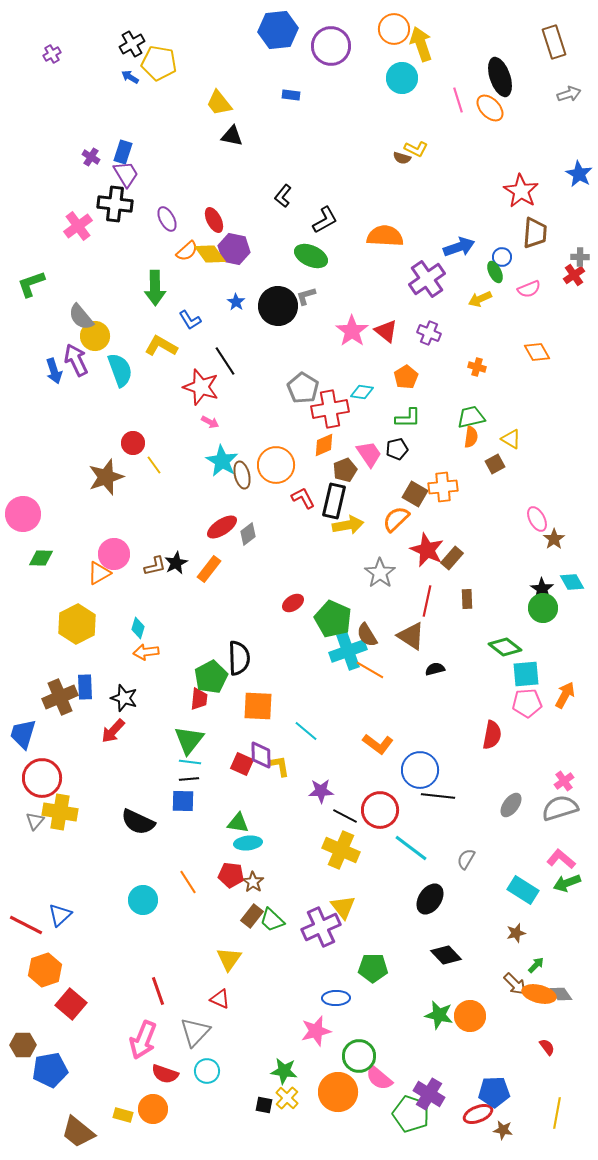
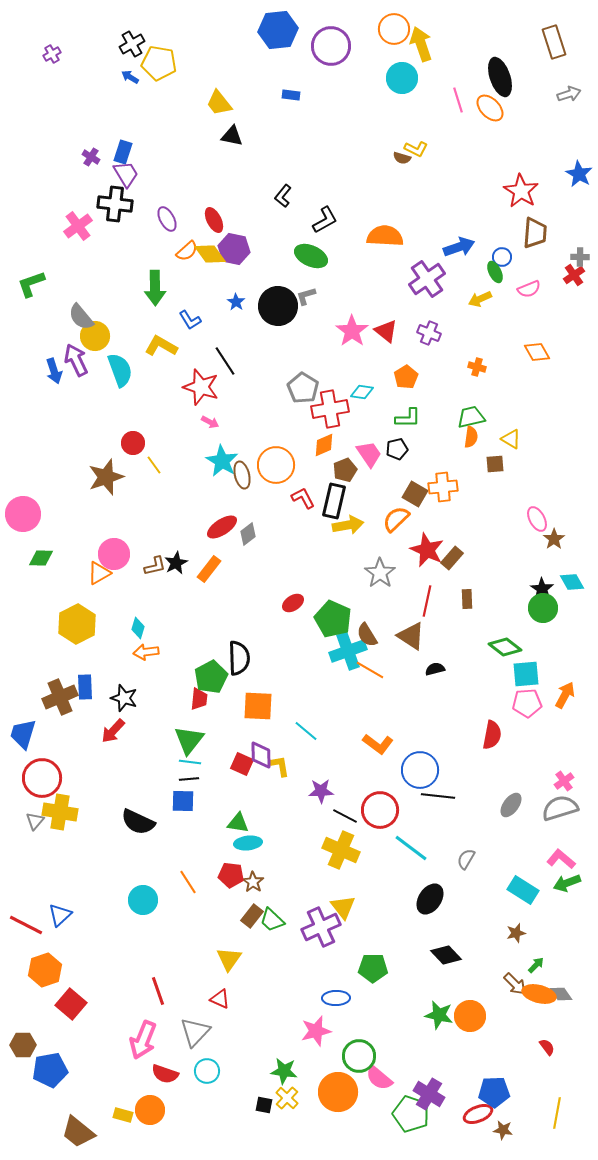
brown square at (495, 464): rotated 24 degrees clockwise
orange circle at (153, 1109): moved 3 px left, 1 px down
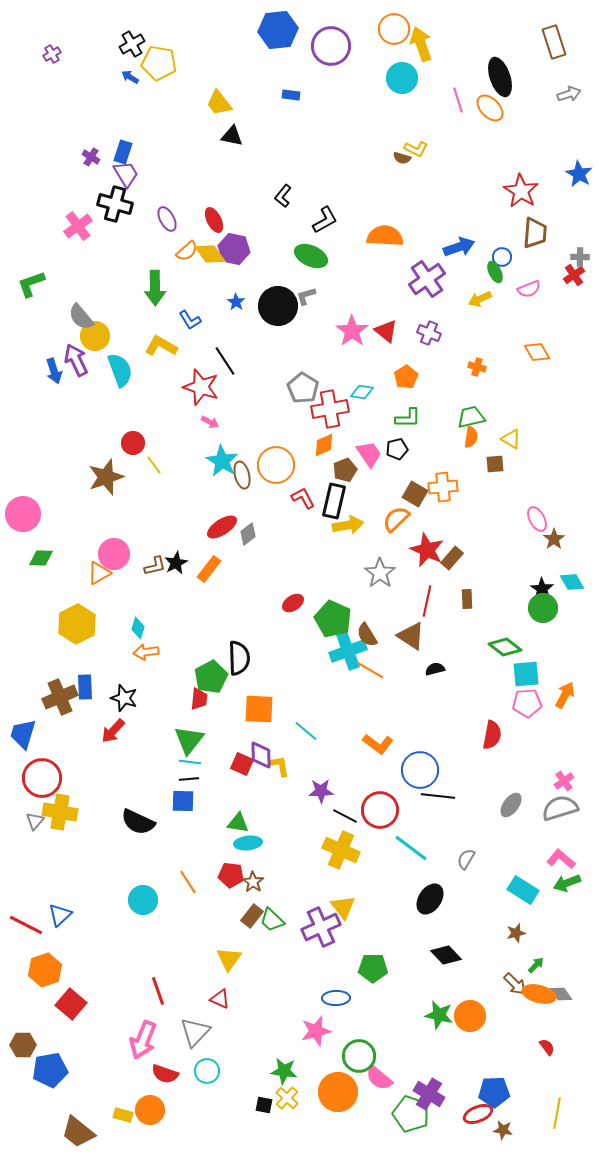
black cross at (115, 204): rotated 8 degrees clockwise
orange square at (258, 706): moved 1 px right, 3 px down
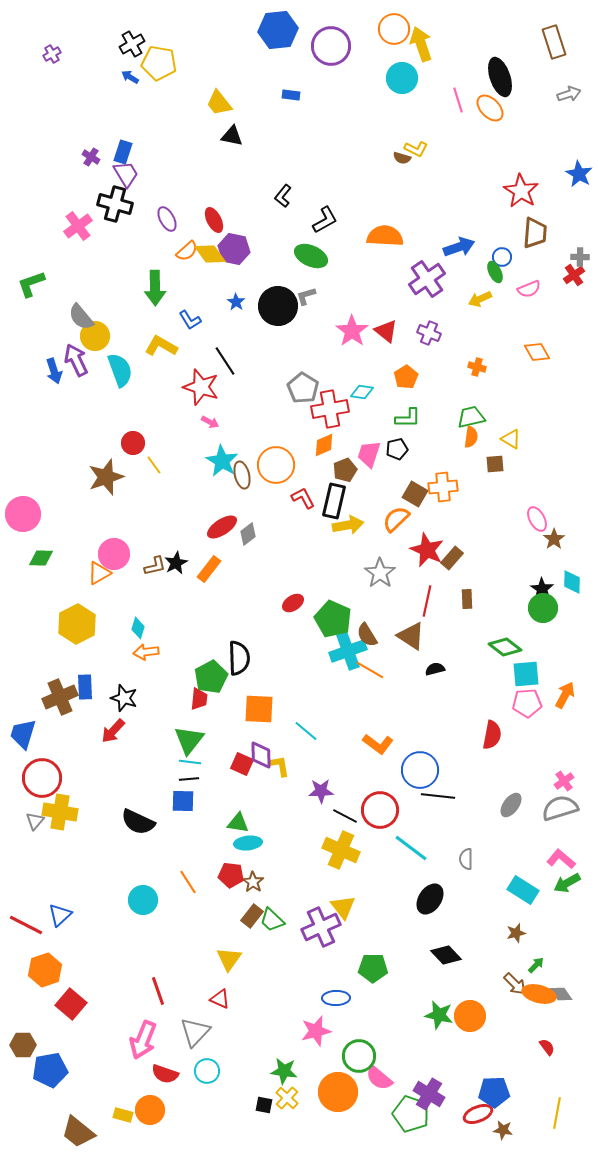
pink trapezoid at (369, 454): rotated 128 degrees counterclockwise
cyan diamond at (572, 582): rotated 30 degrees clockwise
gray semicircle at (466, 859): rotated 30 degrees counterclockwise
green arrow at (567, 883): rotated 8 degrees counterclockwise
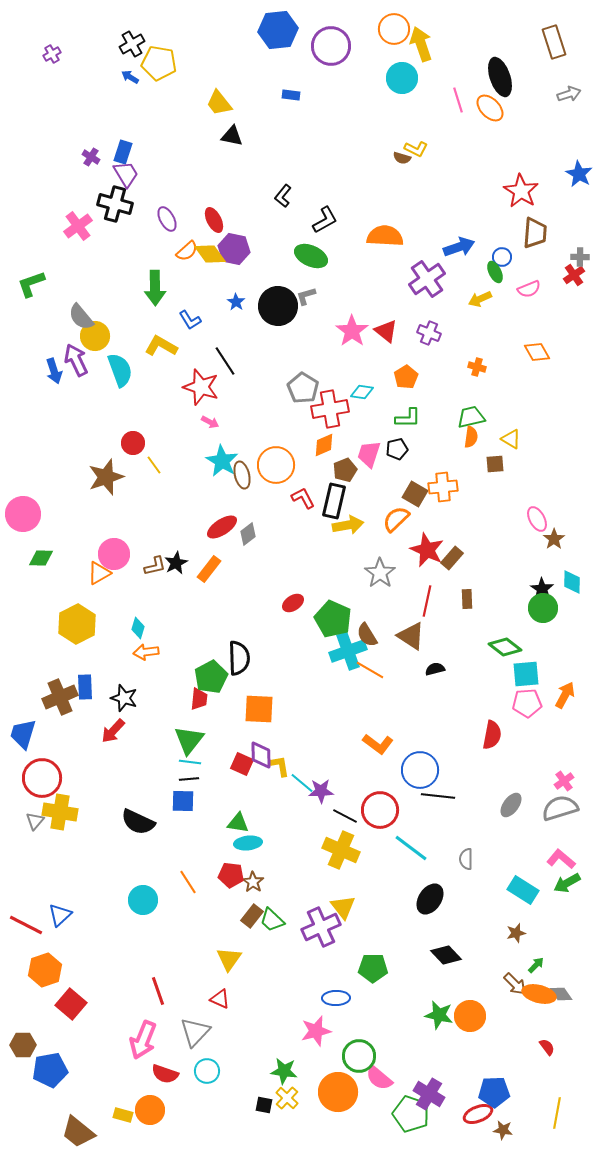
cyan line at (306, 731): moved 4 px left, 52 px down
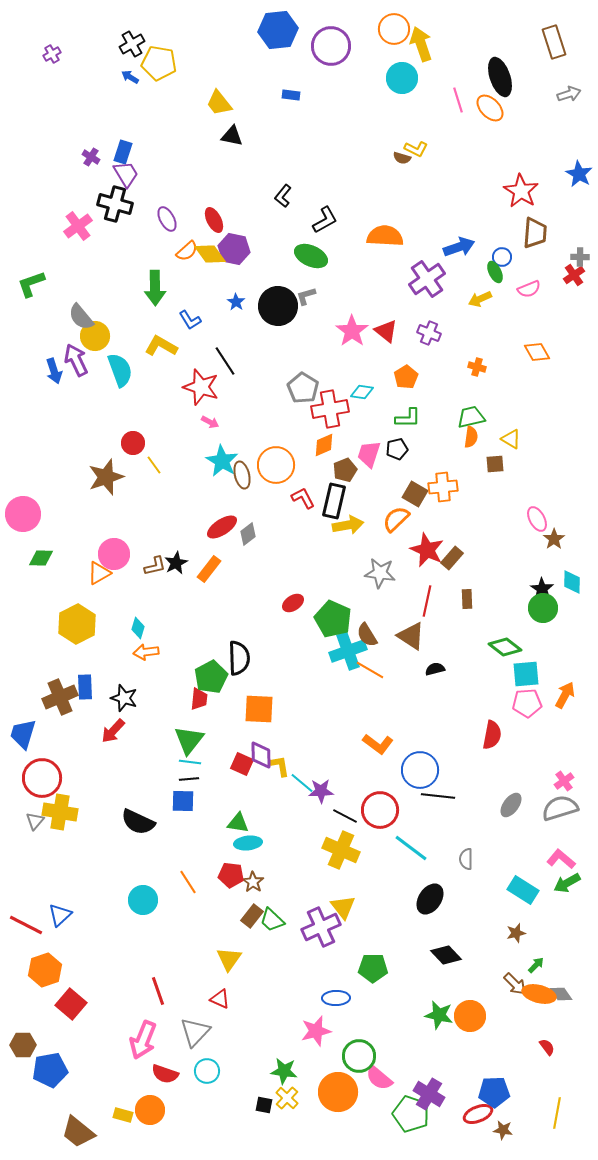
gray star at (380, 573): rotated 28 degrees counterclockwise
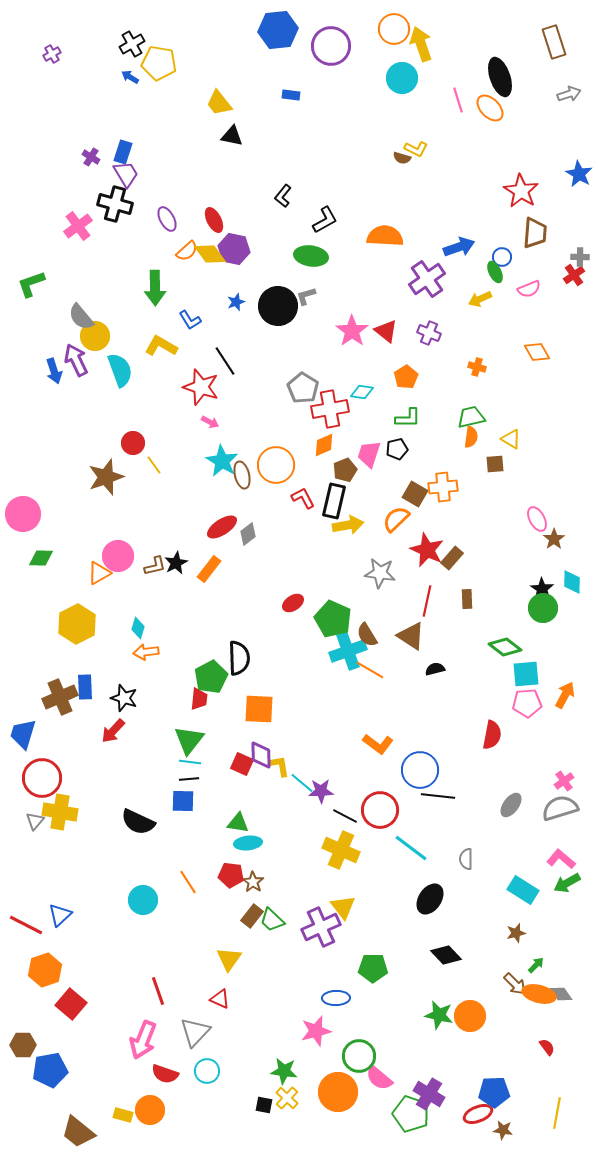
green ellipse at (311, 256): rotated 16 degrees counterclockwise
blue star at (236, 302): rotated 18 degrees clockwise
pink circle at (114, 554): moved 4 px right, 2 px down
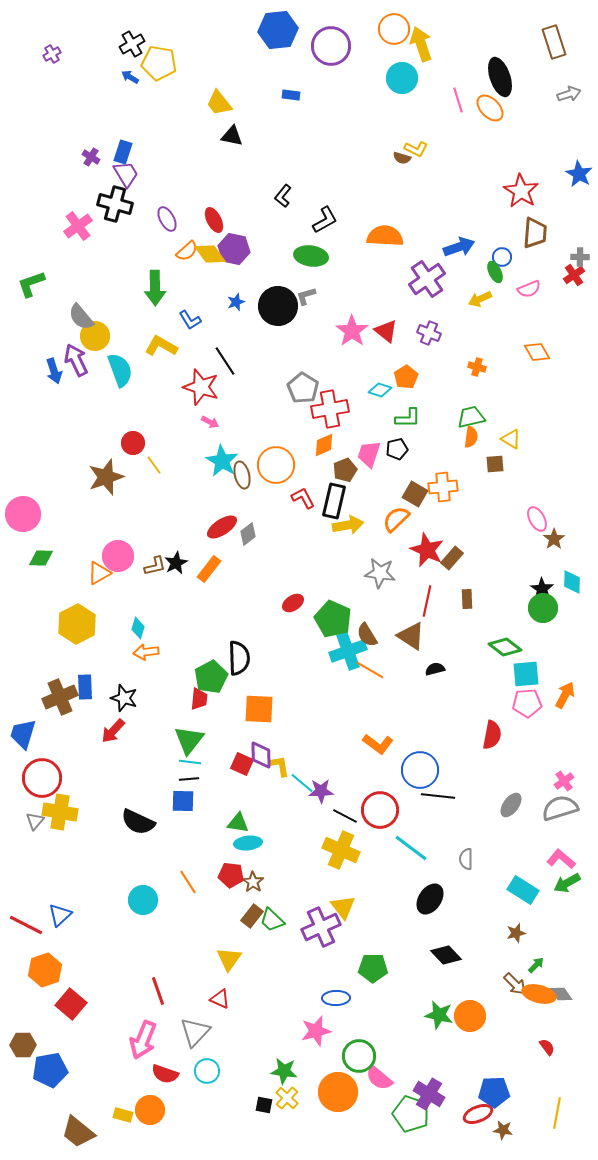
cyan diamond at (362, 392): moved 18 px right, 2 px up; rotated 10 degrees clockwise
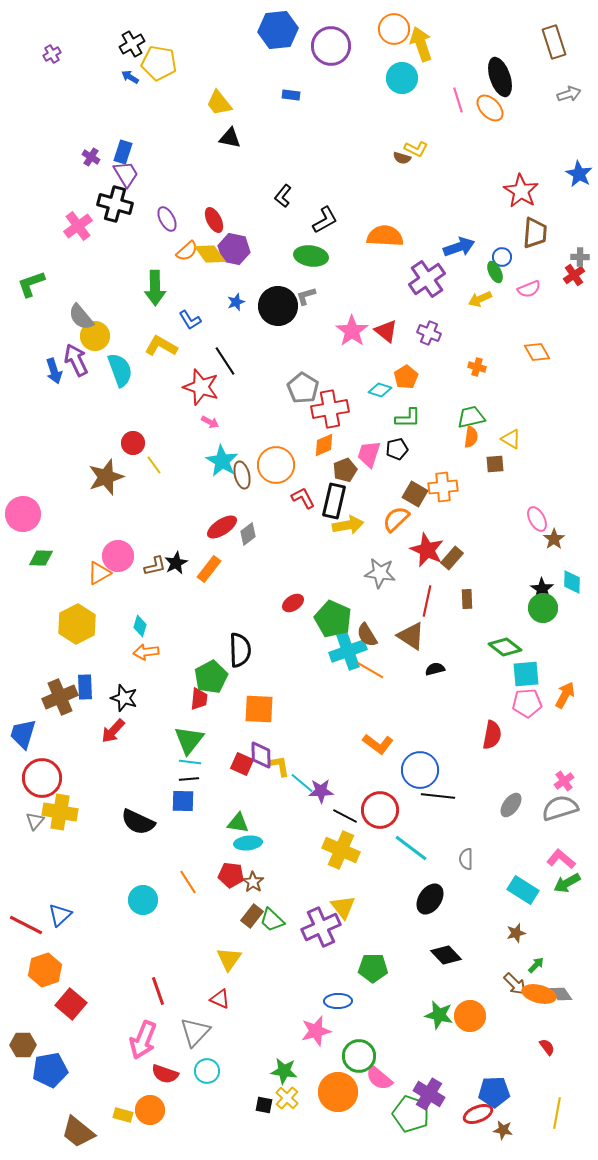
black triangle at (232, 136): moved 2 px left, 2 px down
cyan diamond at (138, 628): moved 2 px right, 2 px up
black semicircle at (239, 658): moved 1 px right, 8 px up
blue ellipse at (336, 998): moved 2 px right, 3 px down
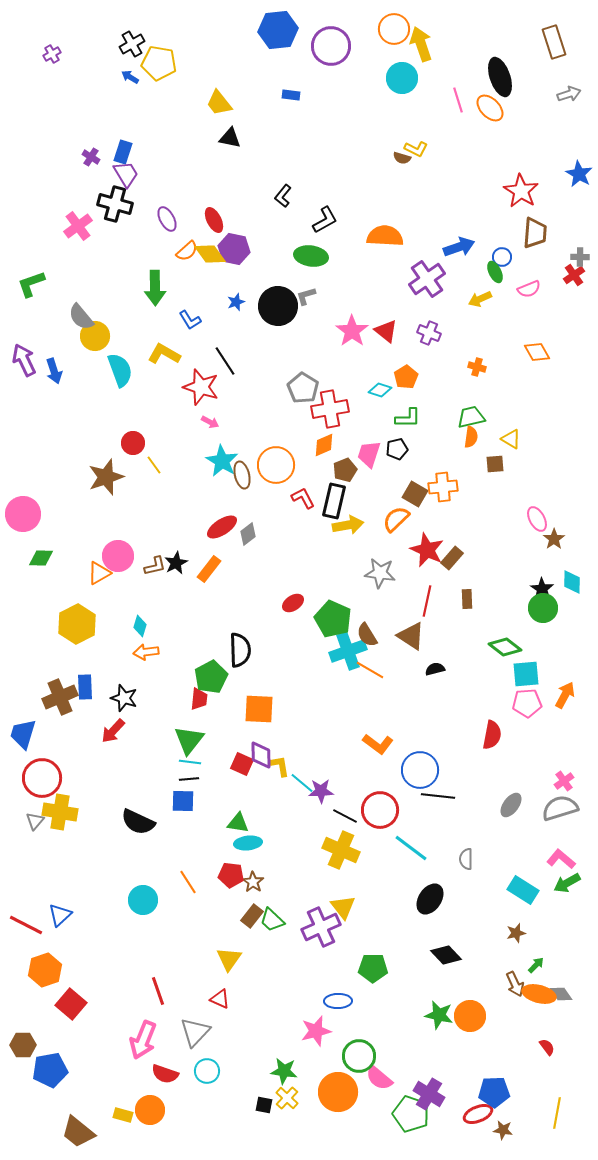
yellow L-shape at (161, 346): moved 3 px right, 8 px down
purple arrow at (76, 360): moved 52 px left
brown arrow at (515, 984): rotated 20 degrees clockwise
